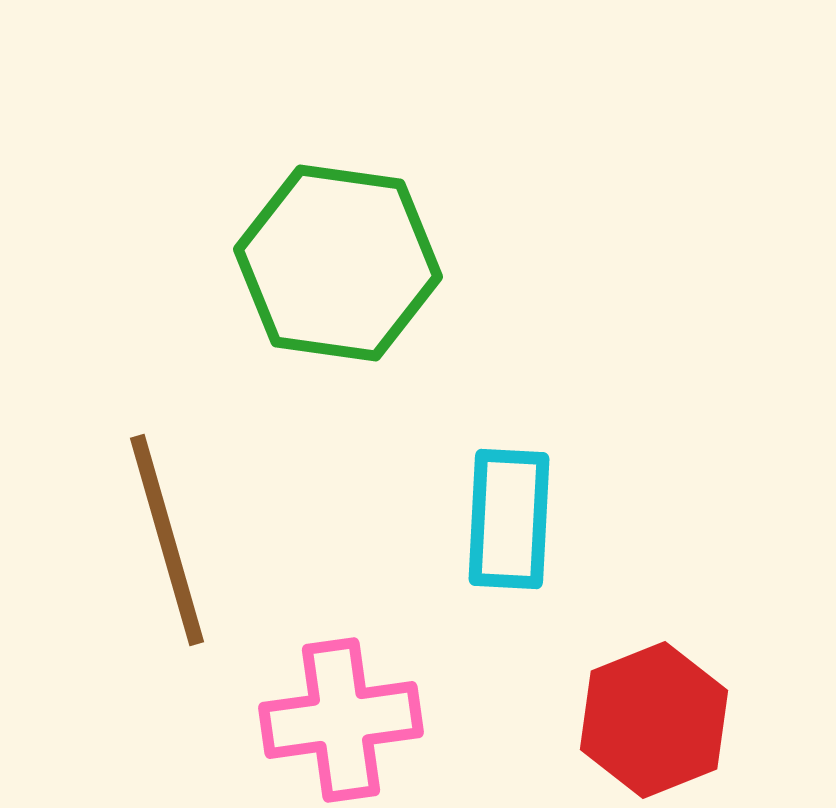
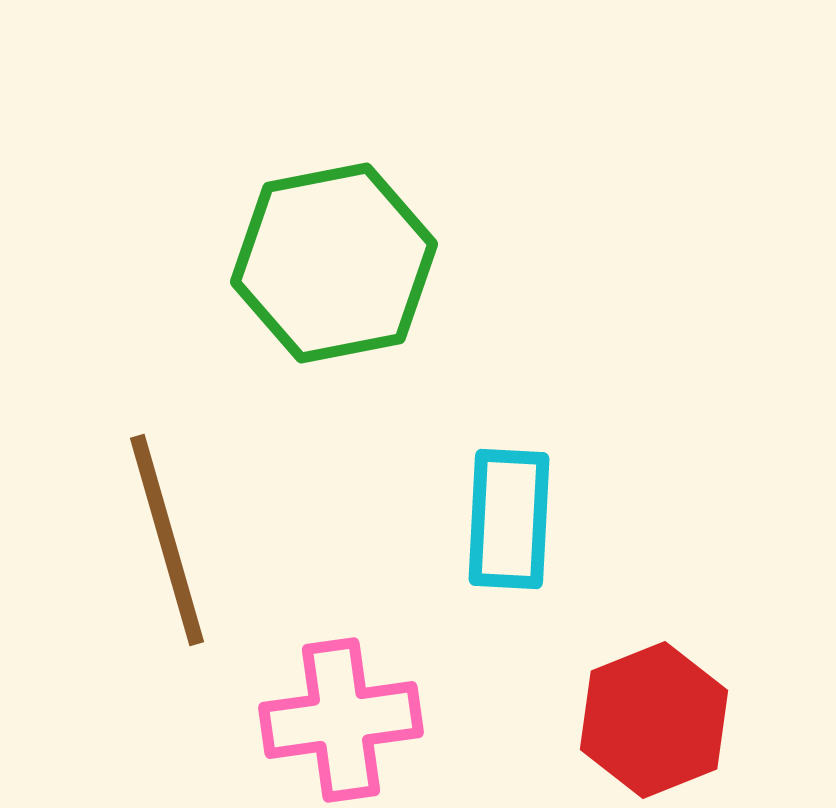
green hexagon: moved 4 px left; rotated 19 degrees counterclockwise
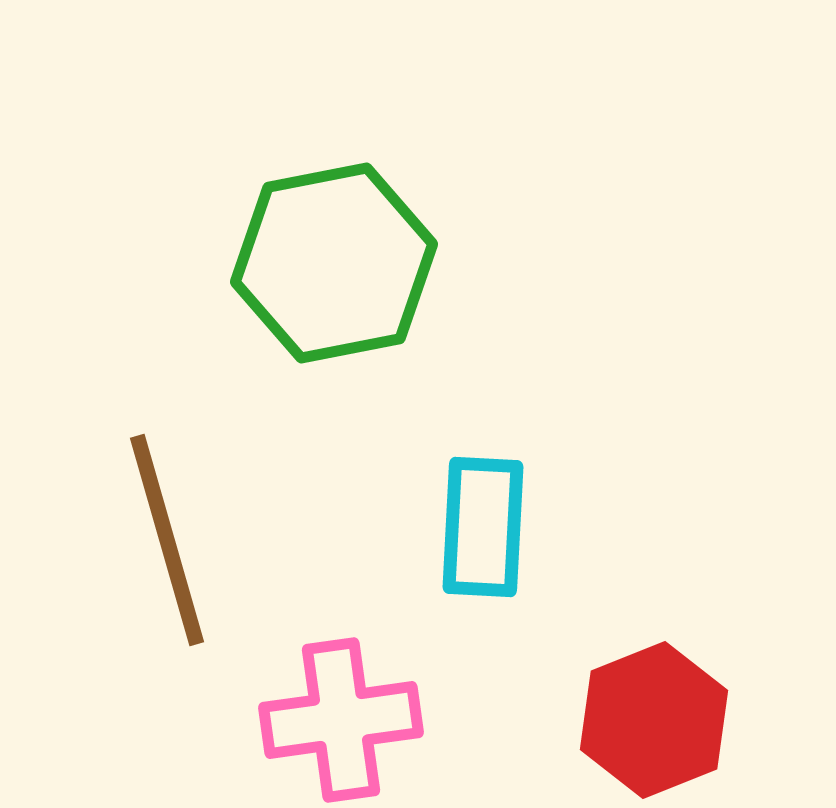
cyan rectangle: moved 26 px left, 8 px down
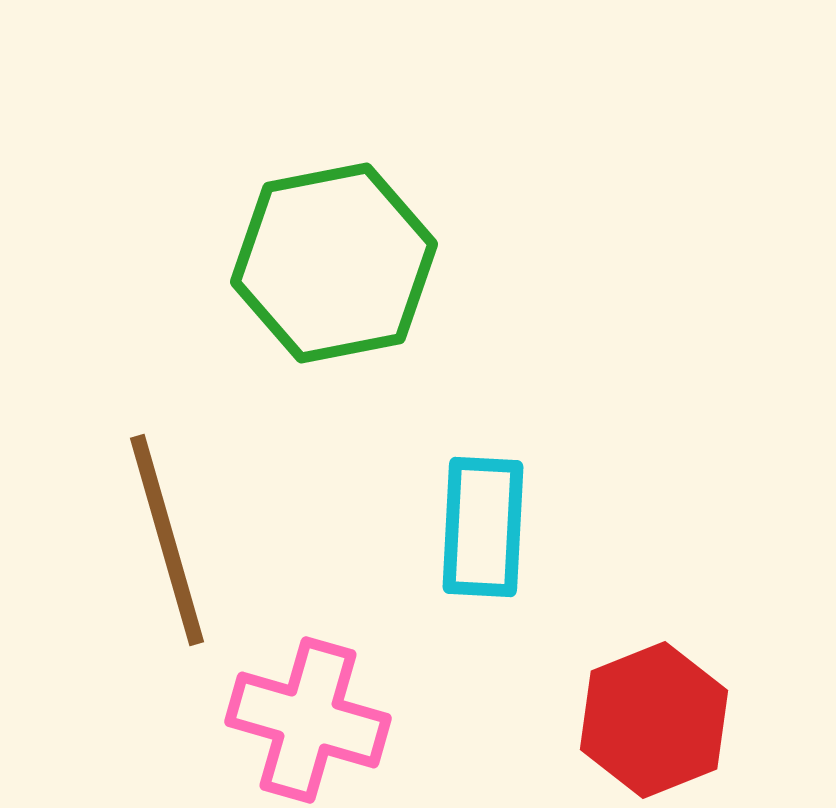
pink cross: moved 33 px left; rotated 24 degrees clockwise
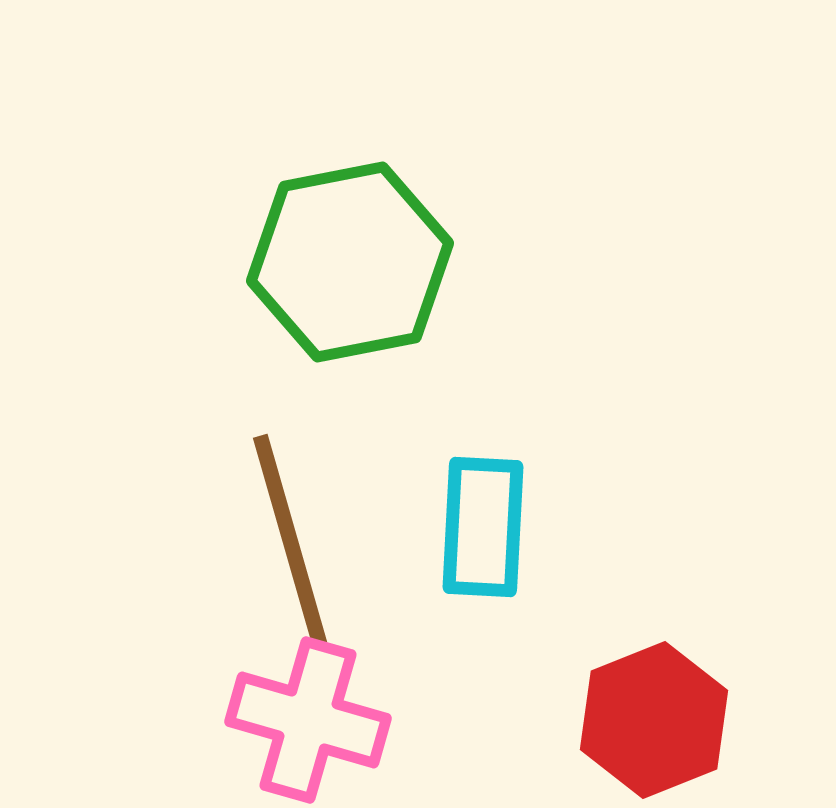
green hexagon: moved 16 px right, 1 px up
brown line: moved 123 px right
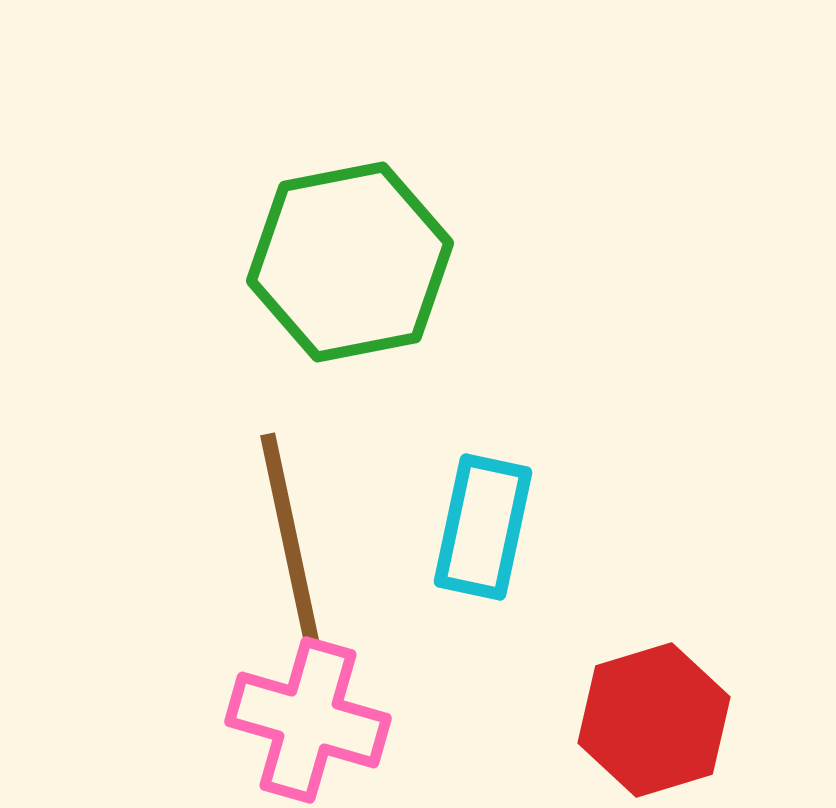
cyan rectangle: rotated 9 degrees clockwise
brown line: rotated 4 degrees clockwise
red hexagon: rotated 5 degrees clockwise
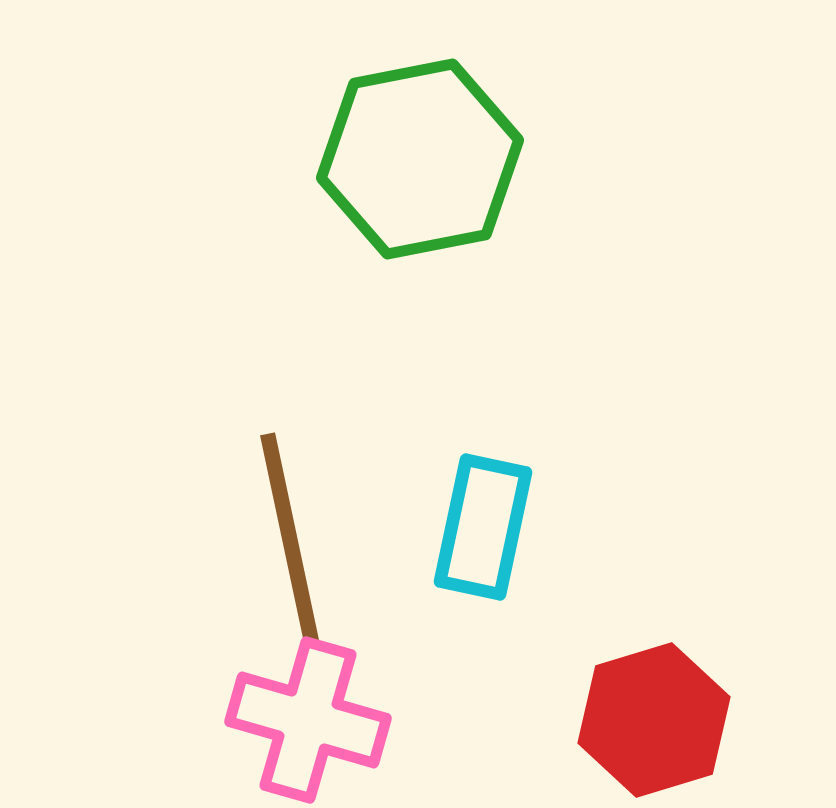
green hexagon: moved 70 px right, 103 px up
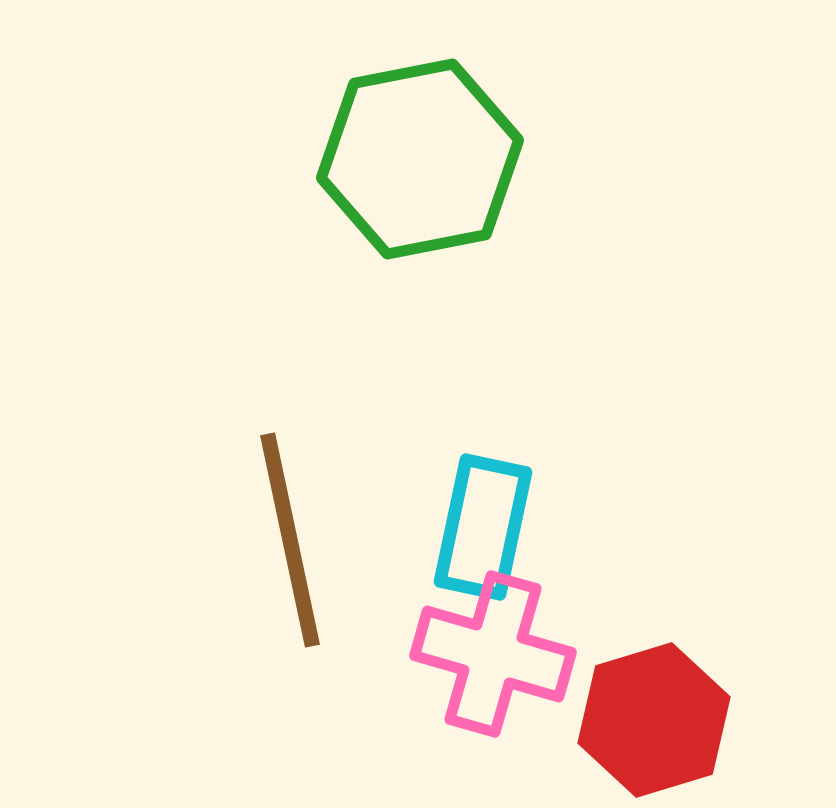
pink cross: moved 185 px right, 66 px up
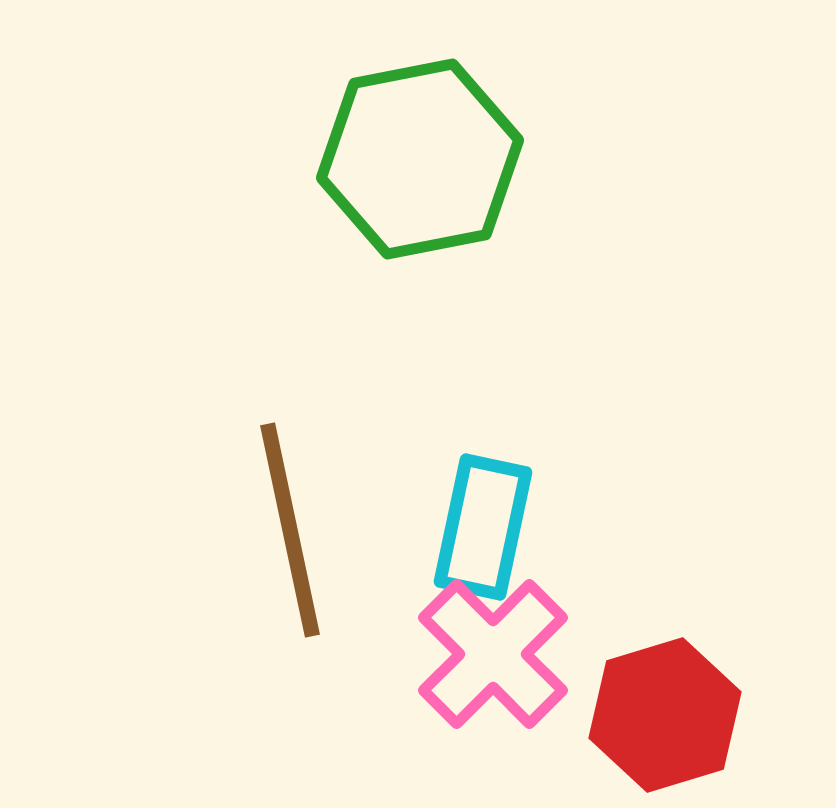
brown line: moved 10 px up
pink cross: rotated 29 degrees clockwise
red hexagon: moved 11 px right, 5 px up
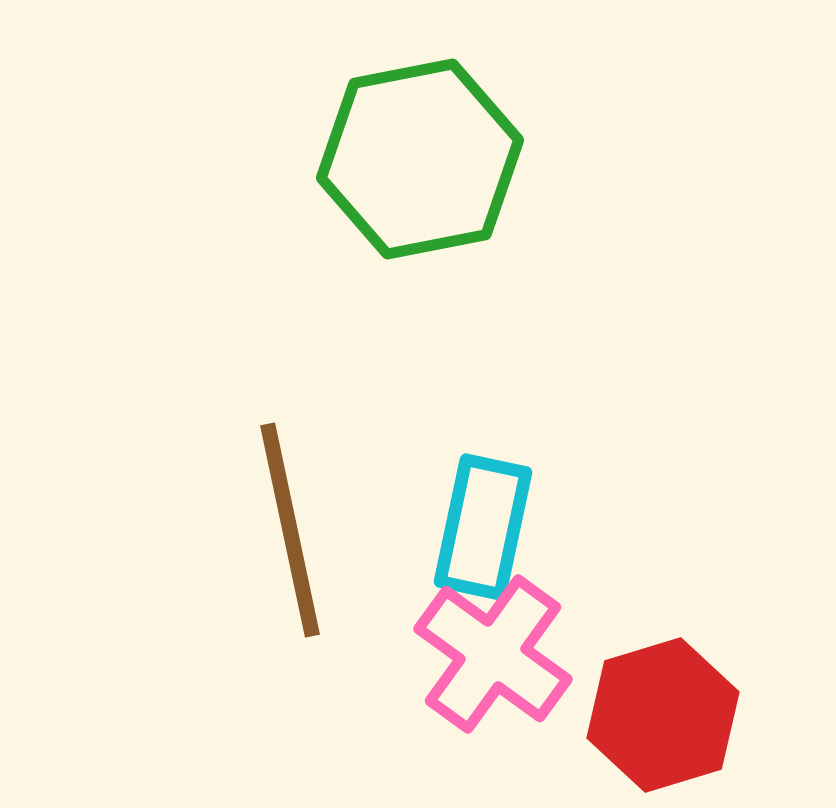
pink cross: rotated 9 degrees counterclockwise
red hexagon: moved 2 px left
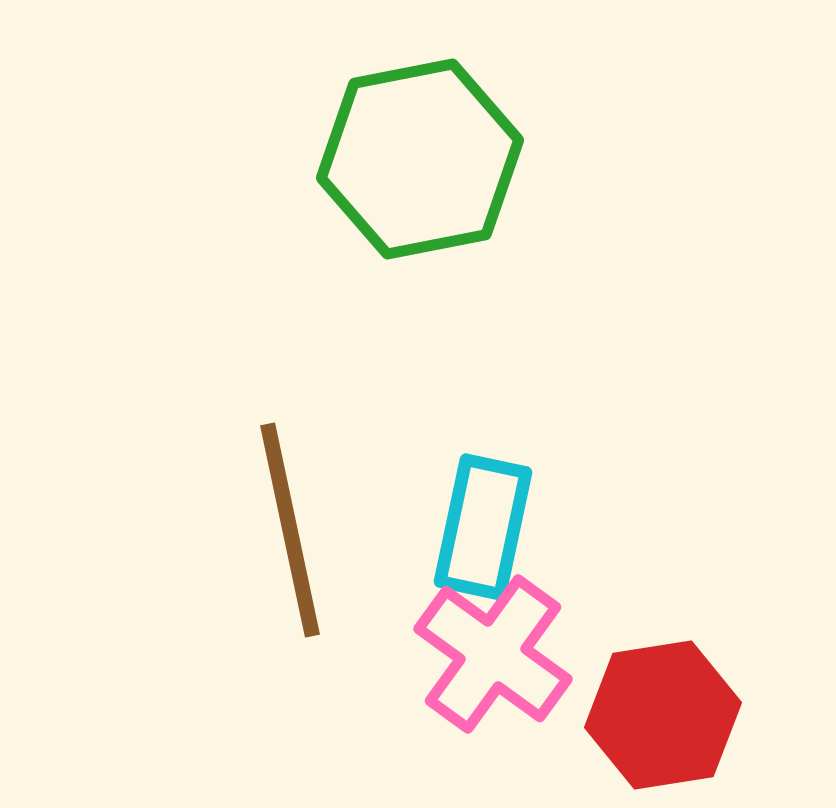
red hexagon: rotated 8 degrees clockwise
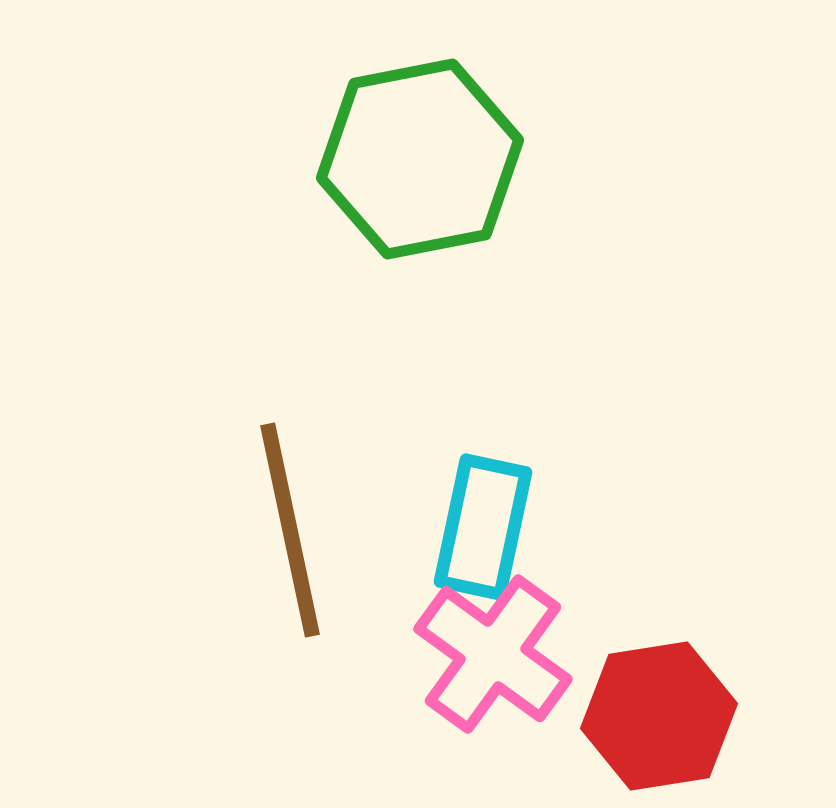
red hexagon: moved 4 px left, 1 px down
